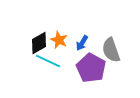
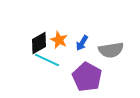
gray semicircle: rotated 80 degrees counterclockwise
cyan line: moved 1 px left, 1 px up
purple pentagon: moved 4 px left, 9 px down
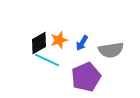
orange star: rotated 30 degrees clockwise
purple pentagon: moved 1 px left; rotated 20 degrees clockwise
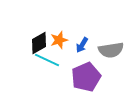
blue arrow: moved 2 px down
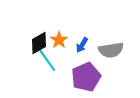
orange star: rotated 18 degrees counterclockwise
cyan line: rotated 30 degrees clockwise
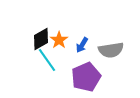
black diamond: moved 2 px right, 4 px up
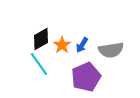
orange star: moved 3 px right, 5 px down
cyan line: moved 8 px left, 4 px down
